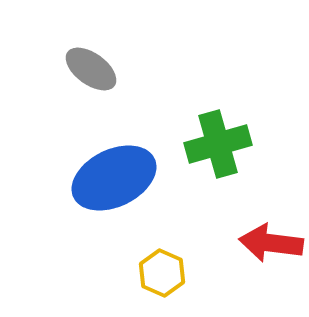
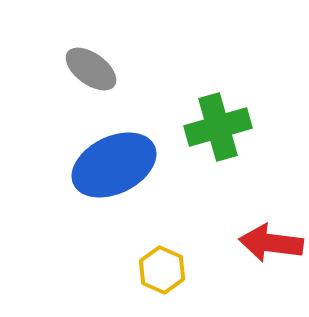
green cross: moved 17 px up
blue ellipse: moved 13 px up
yellow hexagon: moved 3 px up
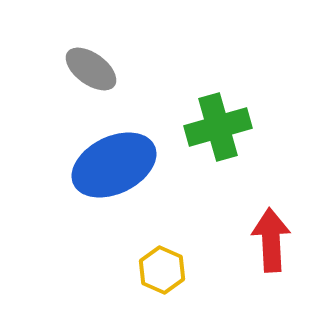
red arrow: moved 3 px up; rotated 80 degrees clockwise
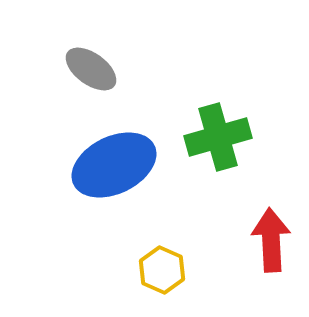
green cross: moved 10 px down
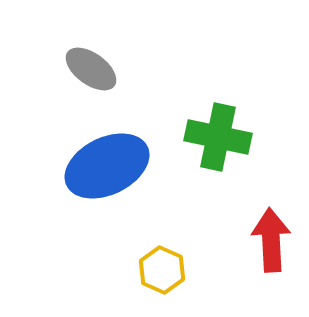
green cross: rotated 28 degrees clockwise
blue ellipse: moved 7 px left, 1 px down
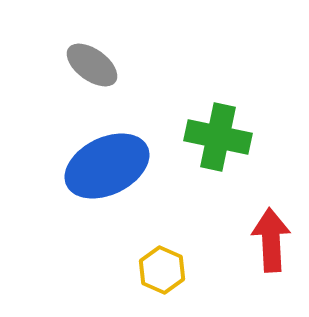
gray ellipse: moved 1 px right, 4 px up
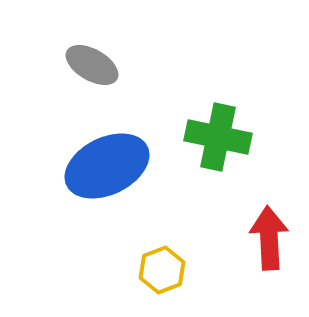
gray ellipse: rotated 6 degrees counterclockwise
red arrow: moved 2 px left, 2 px up
yellow hexagon: rotated 15 degrees clockwise
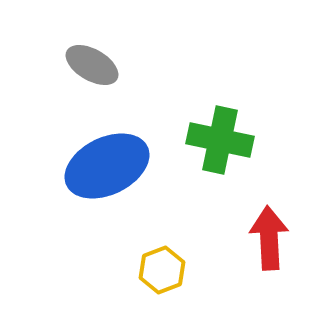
green cross: moved 2 px right, 3 px down
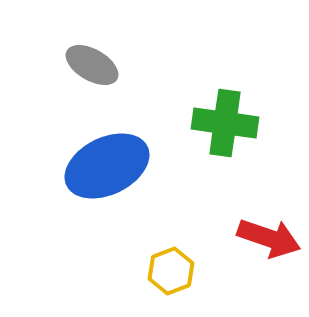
green cross: moved 5 px right, 17 px up; rotated 4 degrees counterclockwise
red arrow: rotated 112 degrees clockwise
yellow hexagon: moved 9 px right, 1 px down
